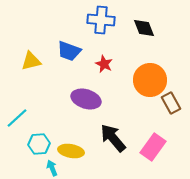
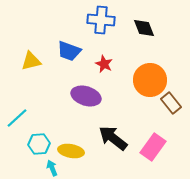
purple ellipse: moved 3 px up
brown rectangle: rotated 10 degrees counterclockwise
black arrow: rotated 12 degrees counterclockwise
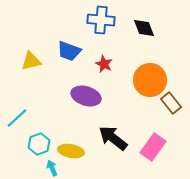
cyan hexagon: rotated 15 degrees counterclockwise
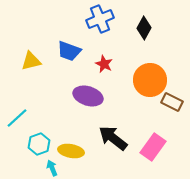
blue cross: moved 1 px left, 1 px up; rotated 28 degrees counterclockwise
black diamond: rotated 50 degrees clockwise
purple ellipse: moved 2 px right
brown rectangle: moved 1 px right, 1 px up; rotated 25 degrees counterclockwise
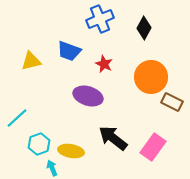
orange circle: moved 1 px right, 3 px up
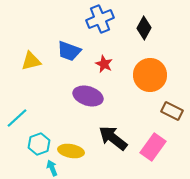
orange circle: moved 1 px left, 2 px up
brown rectangle: moved 9 px down
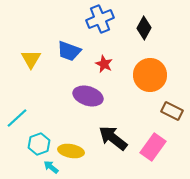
yellow triangle: moved 2 px up; rotated 45 degrees counterclockwise
cyan arrow: moved 1 px left, 1 px up; rotated 28 degrees counterclockwise
